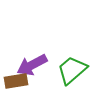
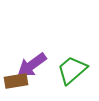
purple arrow: rotated 8 degrees counterclockwise
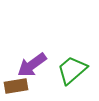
brown rectangle: moved 5 px down
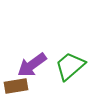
green trapezoid: moved 2 px left, 4 px up
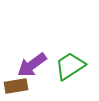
green trapezoid: rotated 8 degrees clockwise
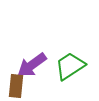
brown rectangle: rotated 75 degrees counterclockwise
